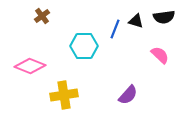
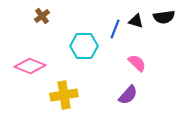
pink semicircle: moved 23 px left, 8 px down
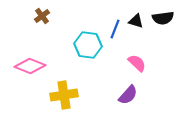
black semicircle: moved 1 px left, 1 px down
cyan hexagon: moved 4 px right, 1 px up; rotated 8 degrees clockwise
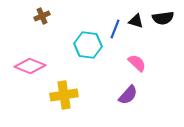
brown cross: rotated 14 degrees clockwise
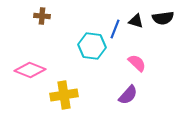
brown cross: rotated 28 degrees clockwise
cyan hexagon: moved 4 px right, 1 px down
pink diamond: moved 4 px down
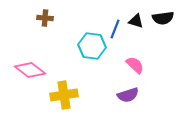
brown cross: moved 3 px right, 2 px down
pink semicircle: moved 2 px left, 2 px down
pink diamond: rotated 16 degrees clockwise
purple semicircle: rotated 30 degrees clockwise
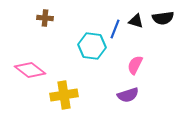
pink semicircle: rotated 108 degrees counterclockwise
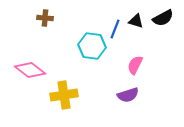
black semicircle: rotated 20 degrees counterclockwise
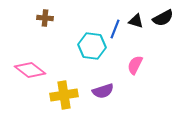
purple semicircle: moved 25 px left, 4 px up
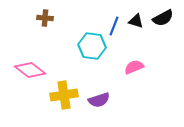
blue line: moved 1 px left, 3 px up
pink semicircle: moved 1 px left, 2 px down; rotated 42 degrees clockwise
purple semicircle: moved 4 px left, 9 px down
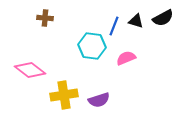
pink semicircle: moved 8 px left, 9 px up
